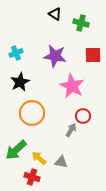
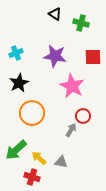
red square: moved 2 px down
black star: moved 1 px left, 1 px down
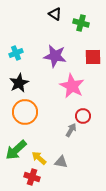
orange circle: moved 7 px left, 1 px up
